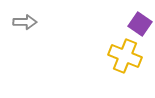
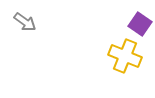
gray arrow: rotated 35 degrees clockwise
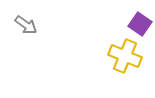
gray arrow: moved 1 px right, 3 px down
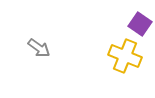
gray arrow: moved 13 px right, 23 px down
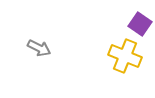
gray arrow: rotated 10 degrees counterclockwise
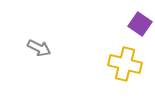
yellow cross: moved 8 px down; rotated 8 degrees counterclockwise
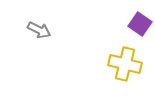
gray arrow: moved 18 px up
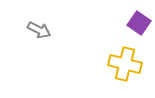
purple square: moved 1 px left, 1 px up
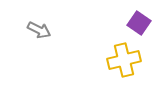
yellow cross: moved 1 px left, 4 px up; rotated 28 degrees counterclockwise
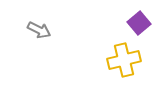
purple square: rotated 15 degrees clockwise
